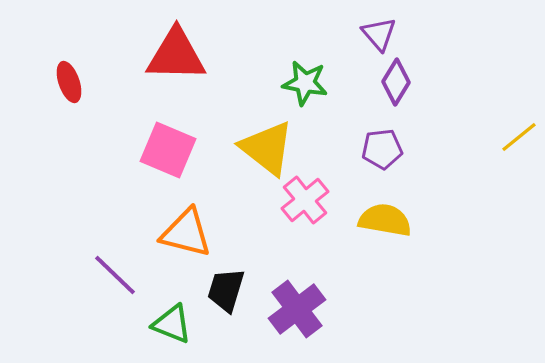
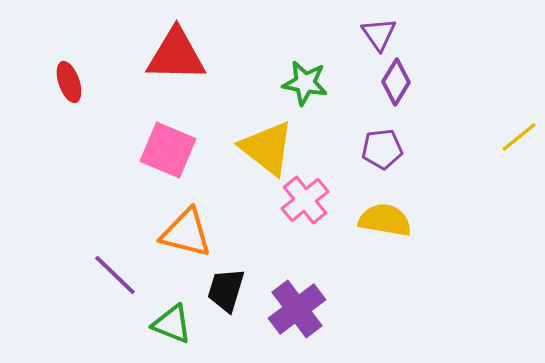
purple triangle: rotated 6 degrees clockwise
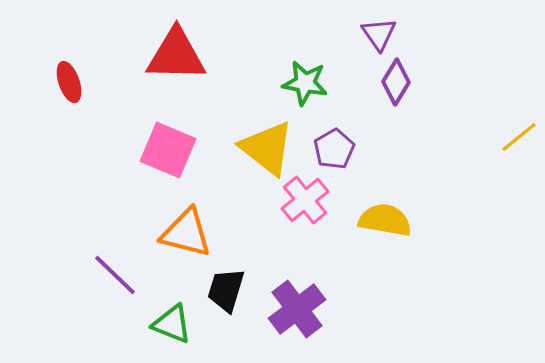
purple pentagon: moved 48 px left; rotated 24 degrees counterclockwise
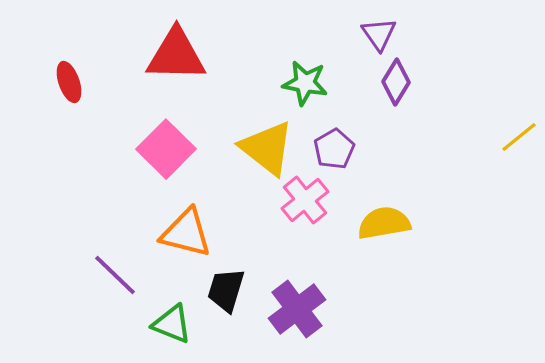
pink square: moved 2 px left, 1 px up; rotated 22 degrees clockwise
yellow semicircle: moved 1 px left, 3 px down; rotated 20 degrees counterclockwise
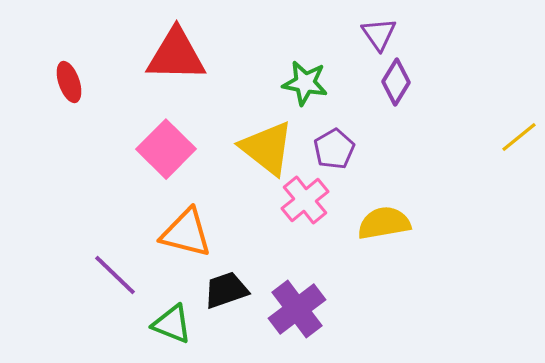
black trapezoid: rotated 54 degrees clockwise
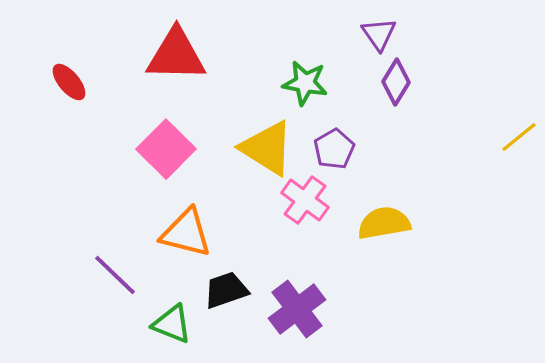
red ellipse: rotated 21 degrees counterclockwise
yellow triangle: rotated 6 degrees counterclockwise
pink cross: rotated 15 degrees counterclockwise
